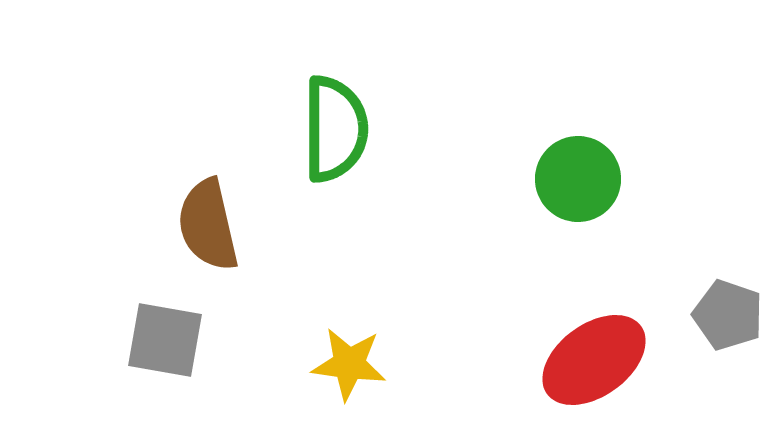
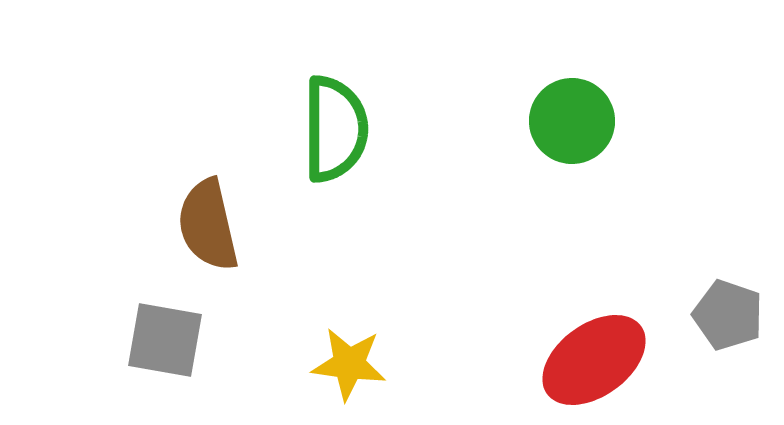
green circle: moved 6 px left, 58 px up
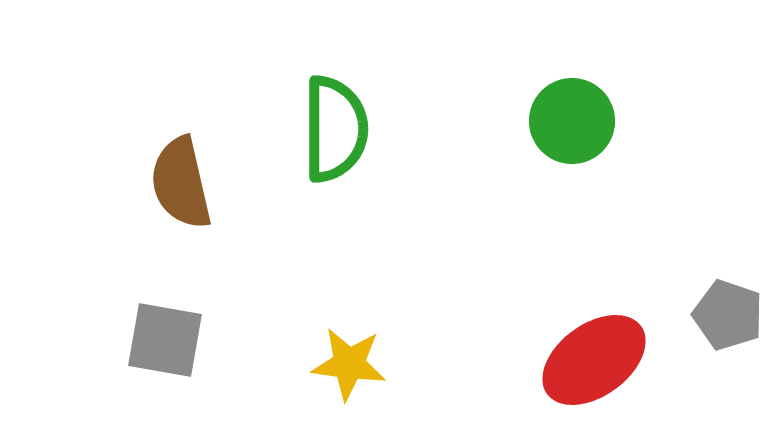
brown semicircle: moved 27 px left, 42 px up
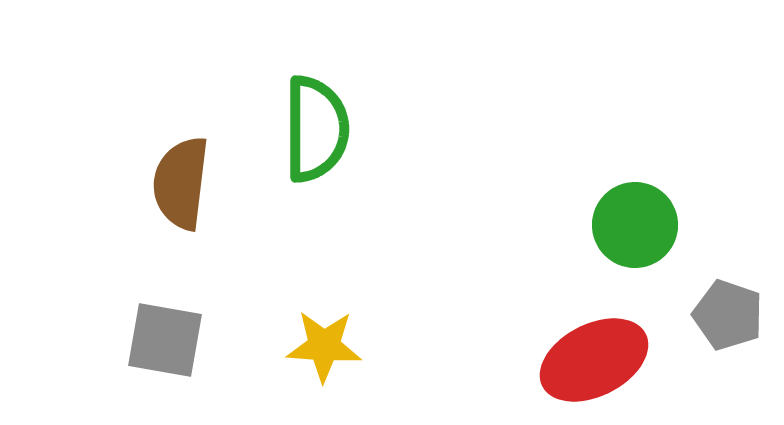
green circle: moved 63 px right, 104 px down
green semicircle: moved 19 px left
brown semicircle: rotated 20 degrees clockwise
red ellipse: rotated 9 degrees clockwise
yellow star: moved 25 px left, 18 px up; rotated 4 degrees counterclockwise
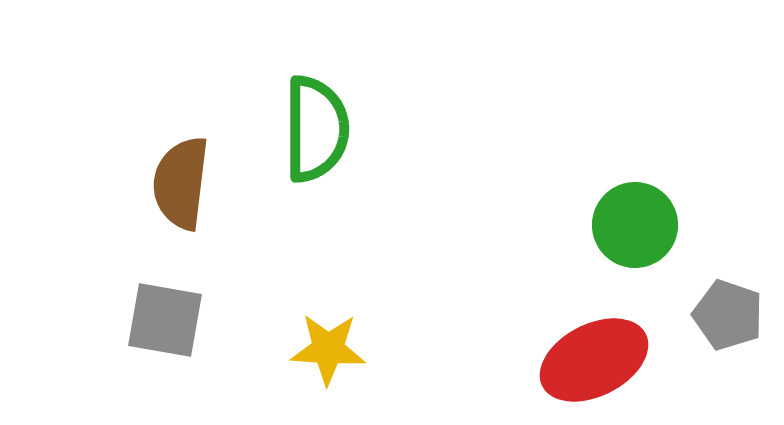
gray square: moved 20 px up
yellow star: moved 4 px right, 3 px down
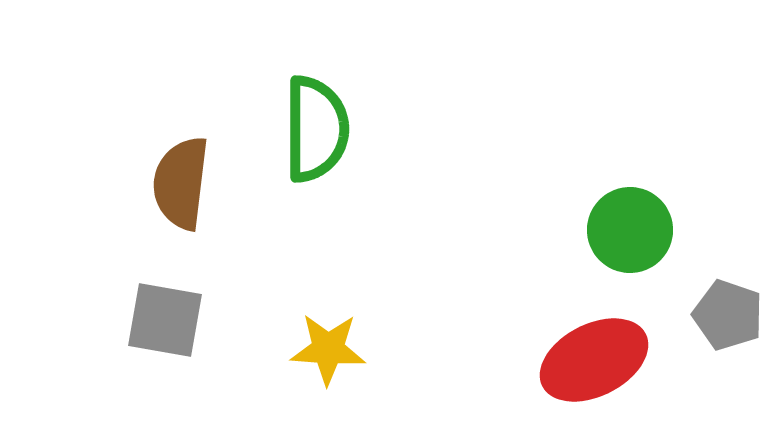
green circle: moved 5 px left, 5 px down
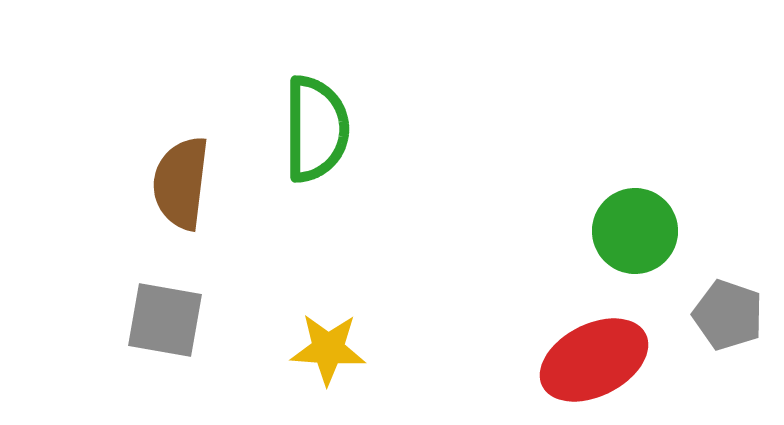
green circle: moved 5 px right, 1 px down
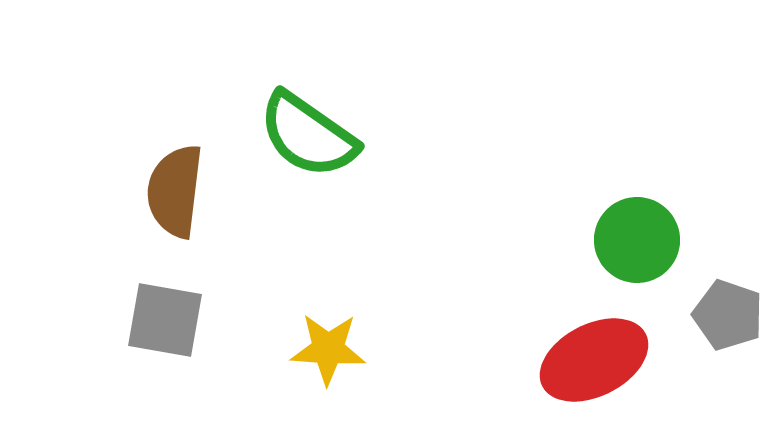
green semicircle: moved 8 px left, 6 px down; rotated 125 degrees clockwise
brown semicircle: moved 6 px left, 8 px down
green circle: moved 2 px right, 9 px down
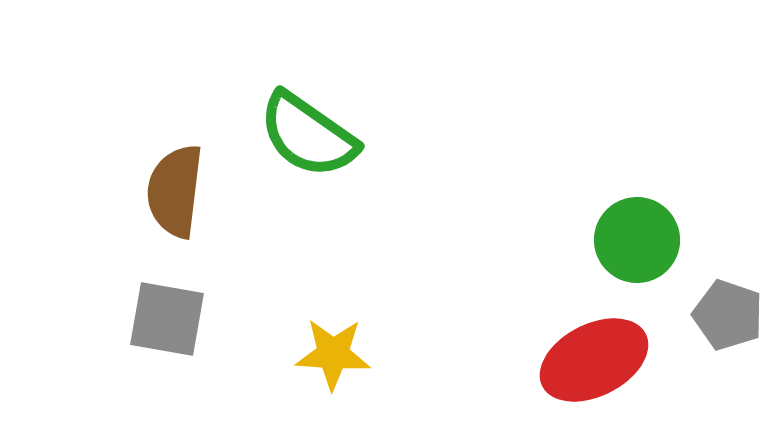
gray square: moved 2 px right, 1 px up
yellow star: moved 5 px right, 5 px down
